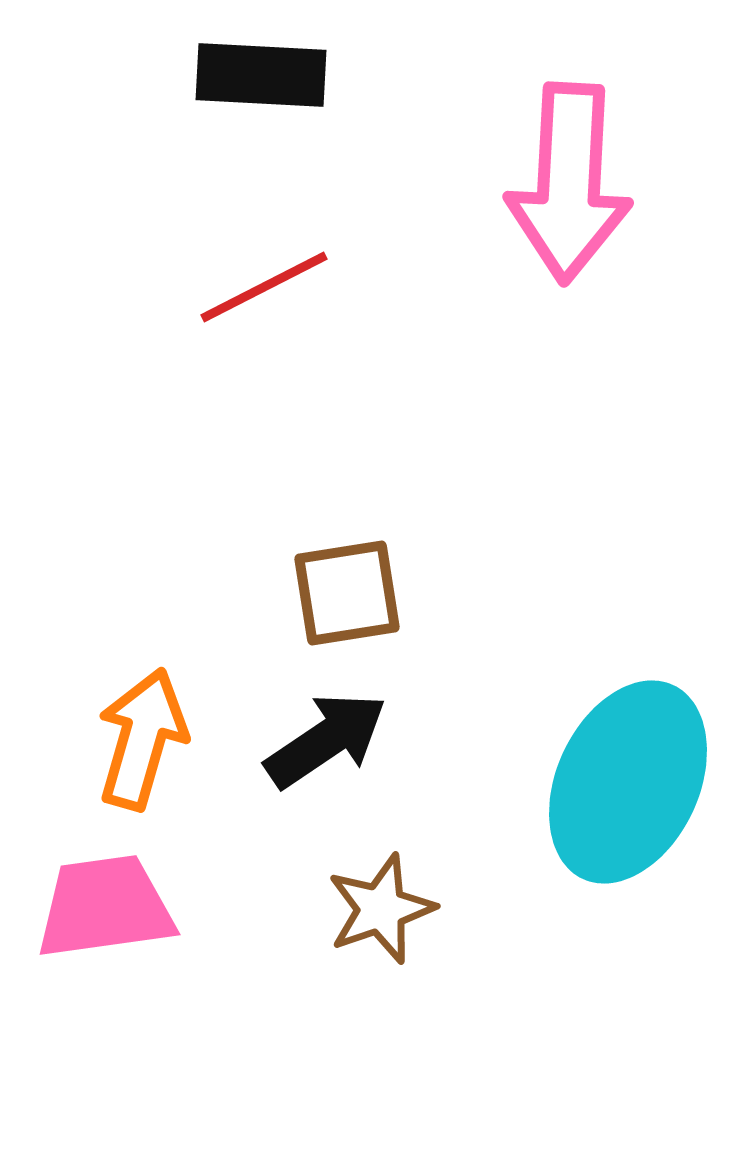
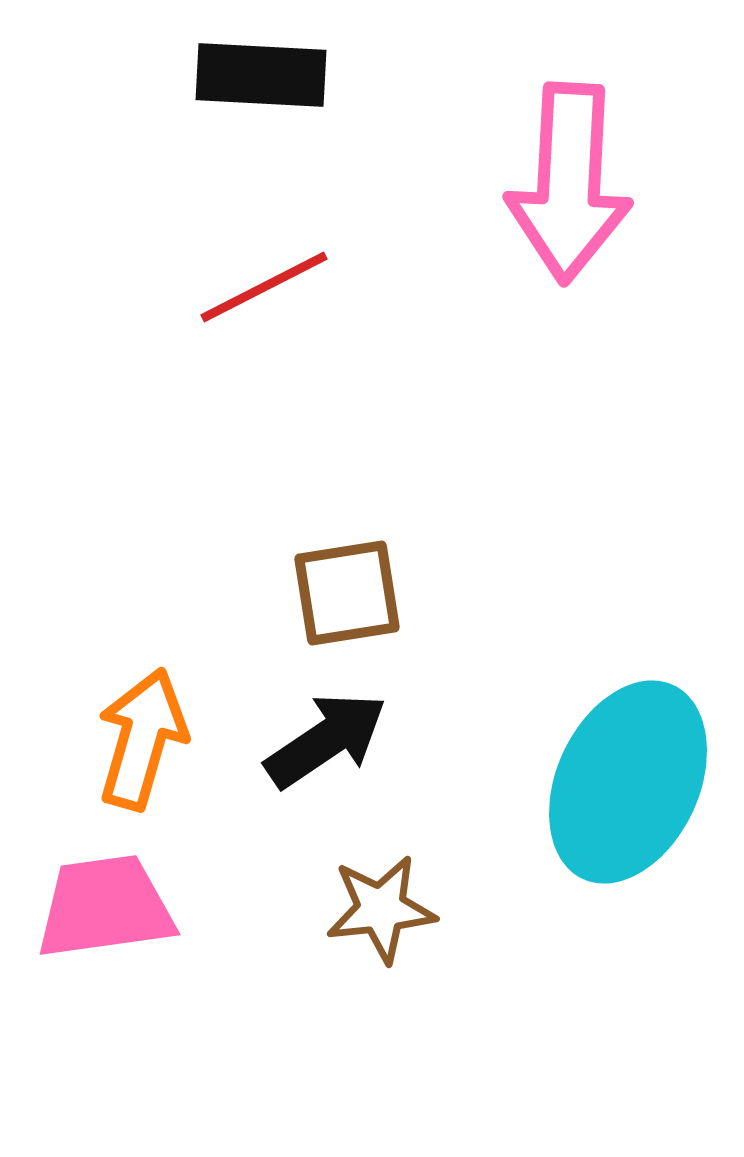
brown star: rotated 13 degrees clockwise
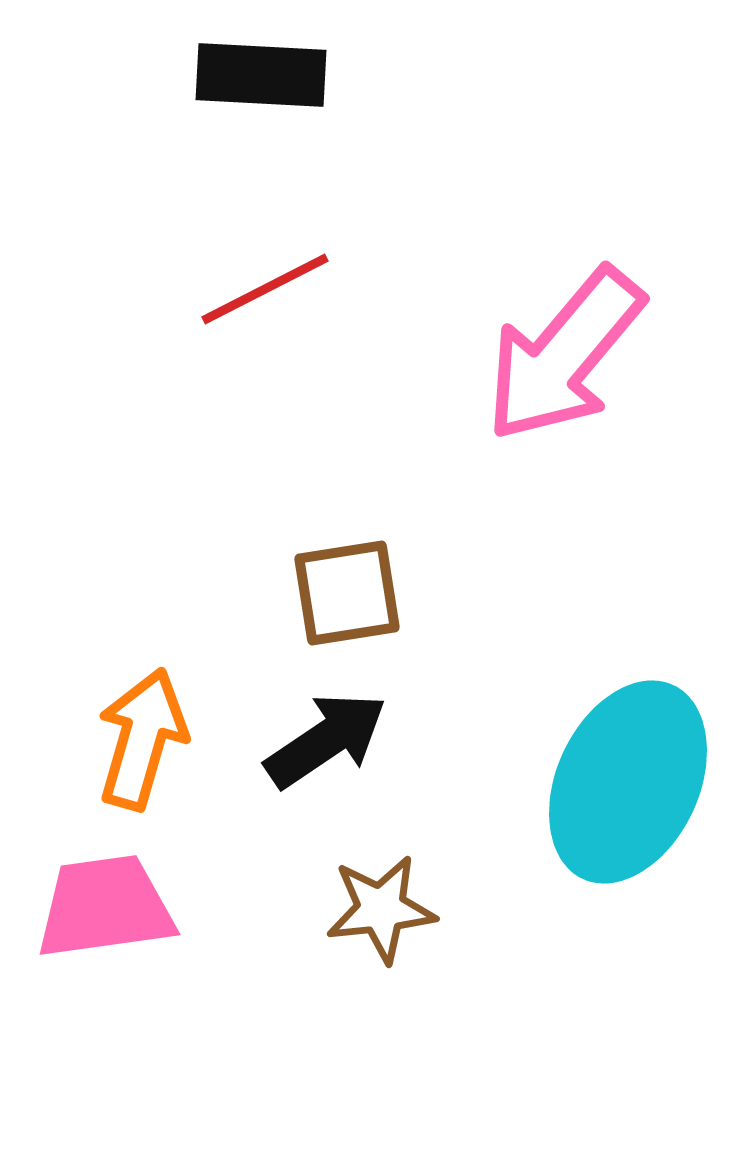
pink arrow: moved 5 px left, 172 px down; rotated 37 degrees clockwise
red line: moved 1 px right, 2 px down
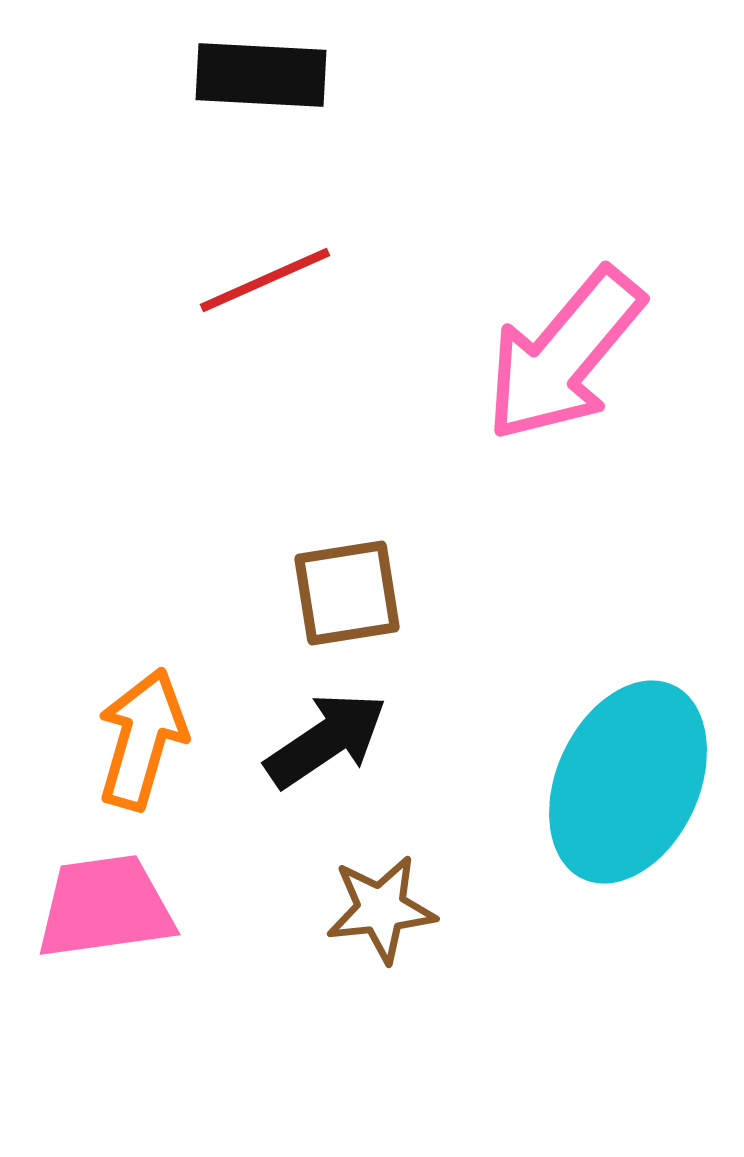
red line: moved 9 px up; rotated 3 degrees clockwise
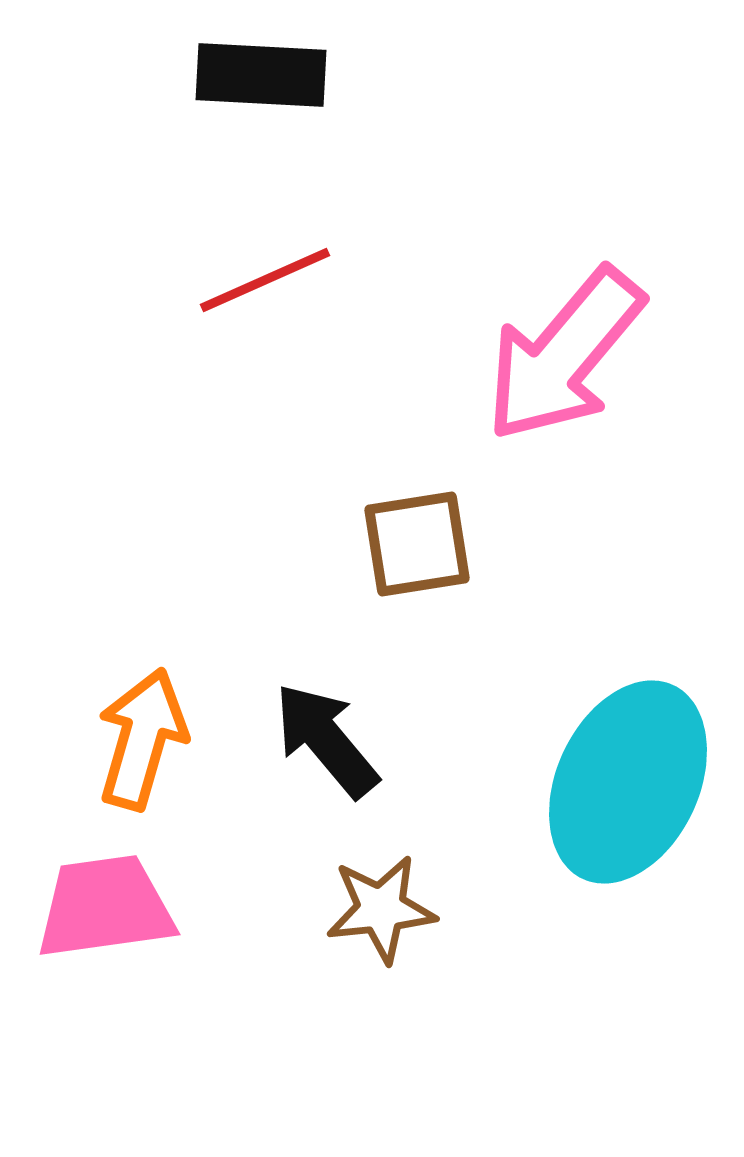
brown square: moved 70 px right, 49 px up
black arrow: rotated 96 degrees counterclockwise
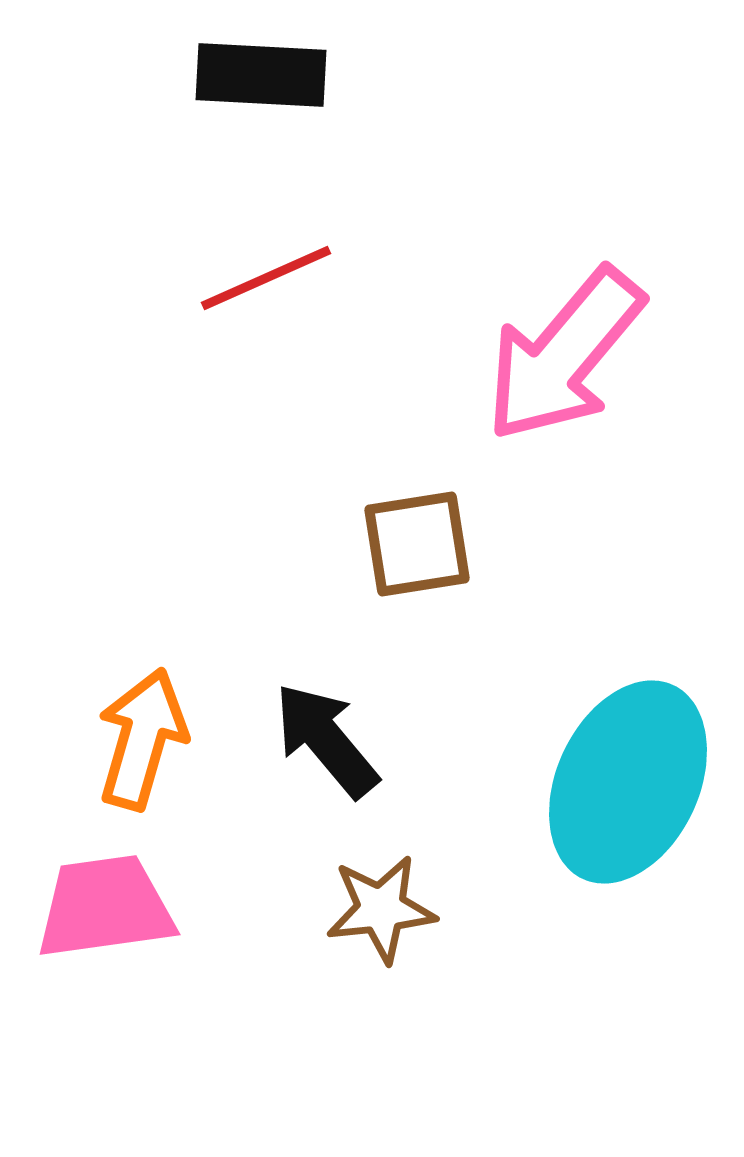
red line: moved 1 px right, 2 px up
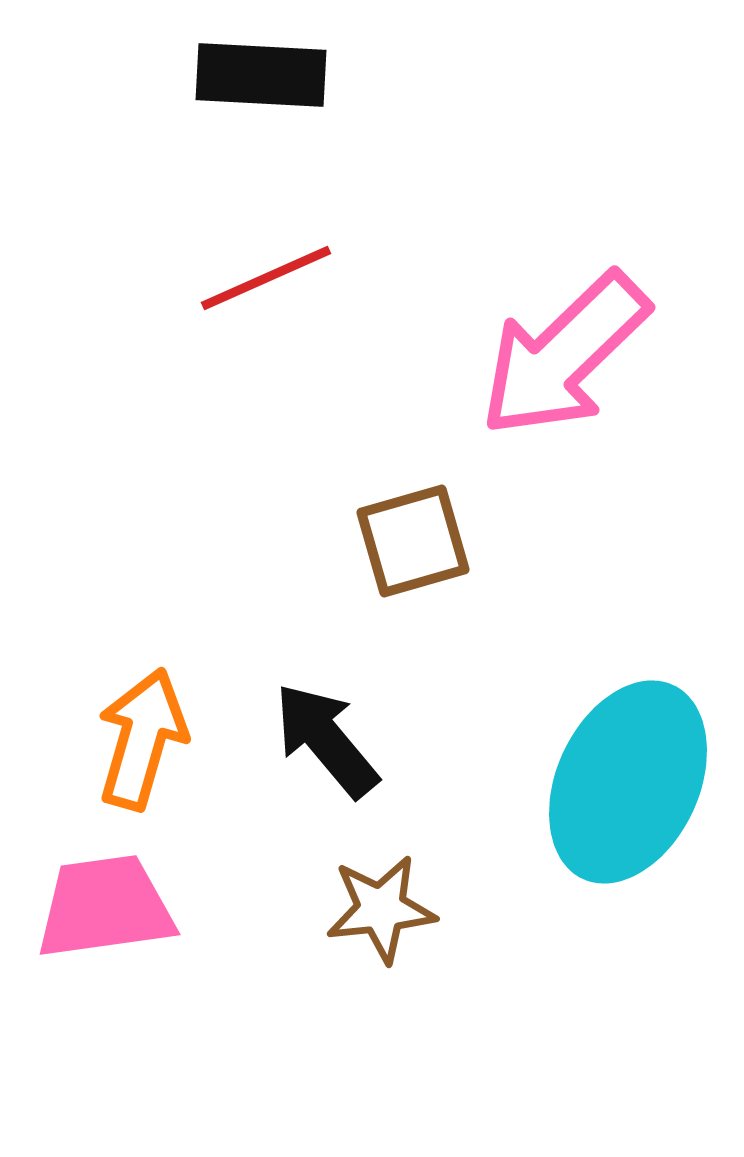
pink arrow: rotated 6 degrees clockwise
brown square: moved 4 px left, 3 px up; rotated 7 degrees counterclockwise
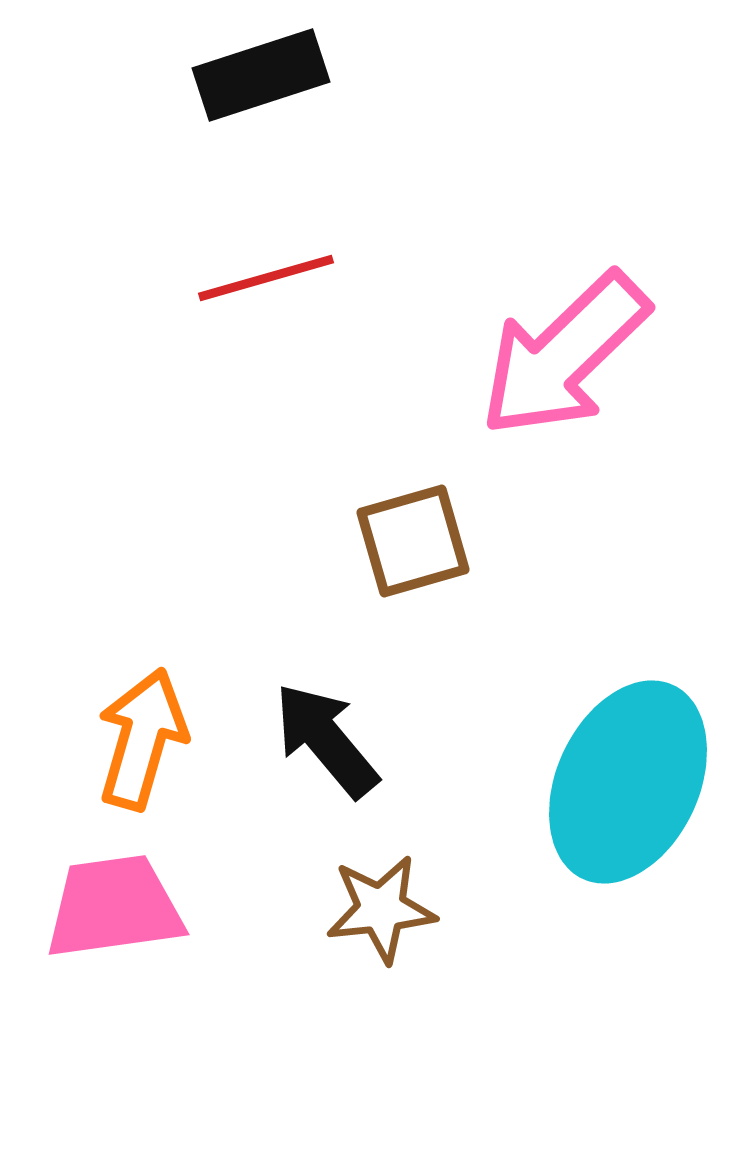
black rectangle: rotated 21 degrees counterclockwise
red line: rotated 8 degrees clockwise
pink trapezoid: moved 9 px right
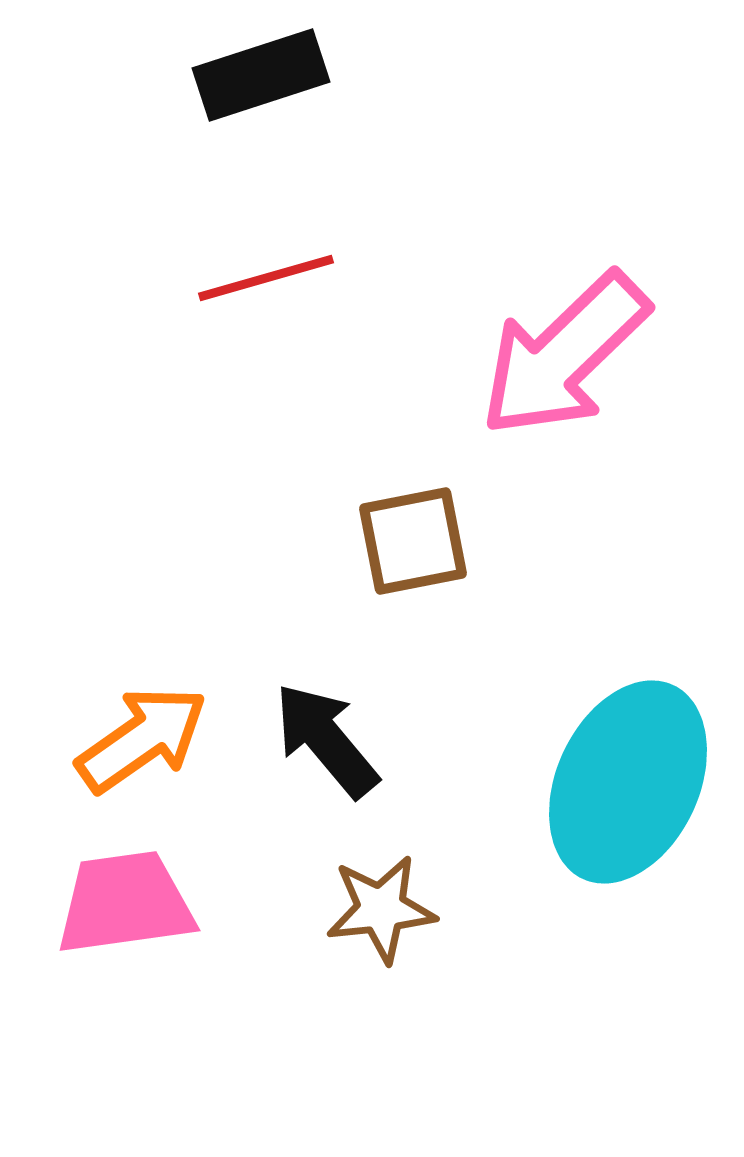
brown square: rotated 5 degrees clockwise
orange arrow: rotated 39 degrees clockwise
pink trapezoid: moved 11 px right, 4 px up
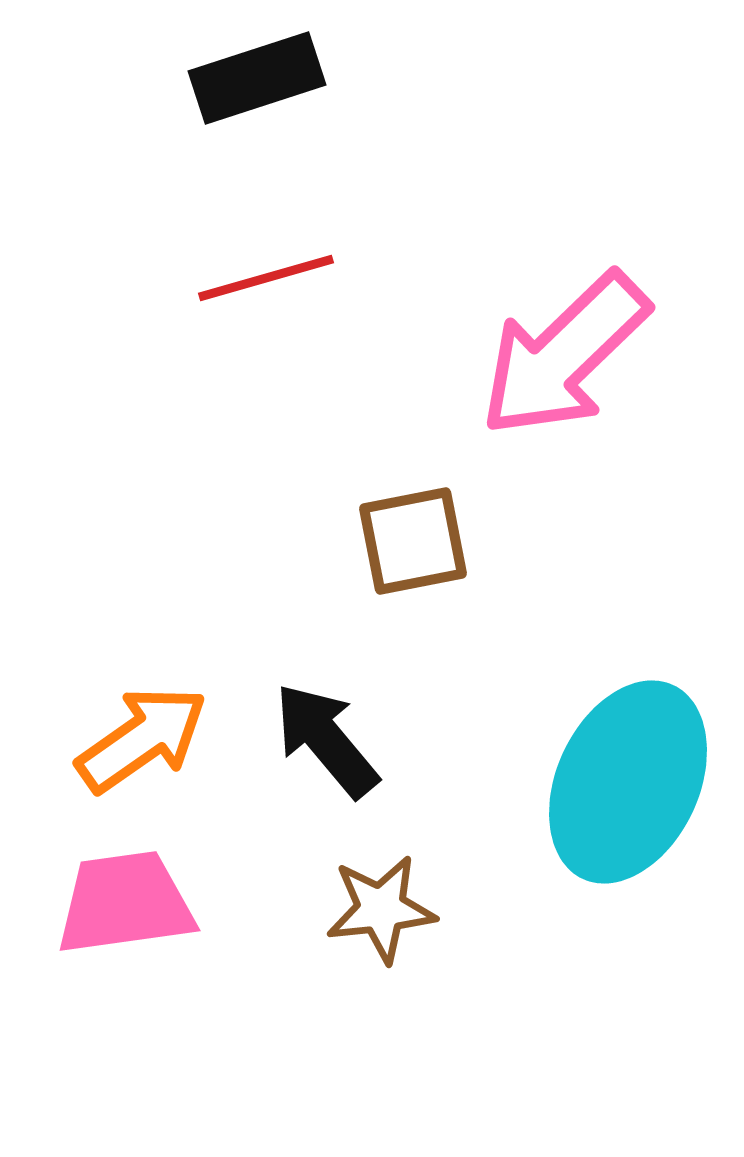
black rectangle: moved 4 px left, 3 px down
